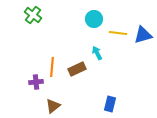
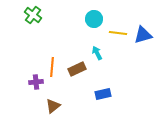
blue rectangle: moved 7 px left, 10 px up; rotated 63 degrees clockwise
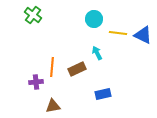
blue triangle: rotated 42 degrees clockwise
brown triangle: rotated 28 degrees clockwise
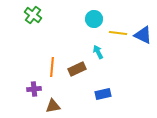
cyan arrow: moved 1 px right, 1 px up
purple cross: moved 2 px left, 7 px down
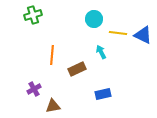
green cross: rotated 36 degrees clockwise
cyan arrow: moved 3 px right
orange line: moved 12 px up
purple cross: rotated 24 degrees counterclockwise
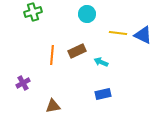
green cross: moved 3 px up
cyan circle: moved 7 px left, 5 px up
cyan arrow: moved 10 px down; rotated 40 degrees counterclockwise
brown rectangle: moved 18 px up
purple cross: moved 11 px left, 6 px up
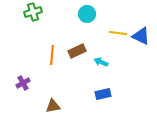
blue triangle: moved 2 px left, 1 px down
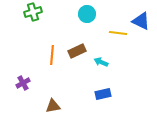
blue triangle: moved 15 px up
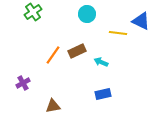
green cross: rotated 18 degrees counterclockwise
orange line: moved 1 px right; rotated 30 degrees clockwise
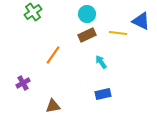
brown rectangle: moved 10 px right, 16 px up
cyan arrow: rotated 32 degrees clockwise
